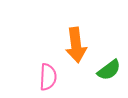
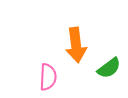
green semicircle: moved 2 px up
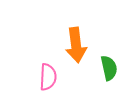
green semicircle: rotated 65 degrees counterclockwise
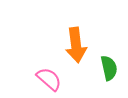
pink semicircle: moved 1 px right, 2 px down; rotated 52 degrees counterclockwise
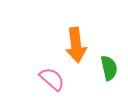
pink semicircle: moved 3 px right
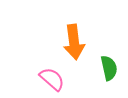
orange arrow: moved 2 px left, 3 px up
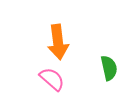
orange arrow: moved 16 px left
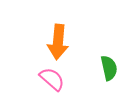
orange arrow: rotated 12 degrees clockwise
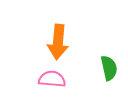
pink semicircle: rotated 36 degrees counterclockwise
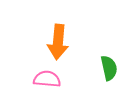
pink semicircle: moved 5 px left
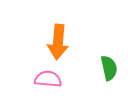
pink semicircle: moved 1 px right
